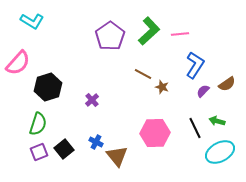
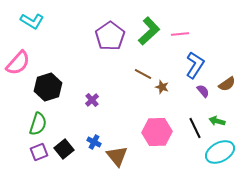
purple semicircle: rotated 96 degrees clockwise
pink hexagon: moved 2 px right, 1 px up
blue cross: moved 2 px left
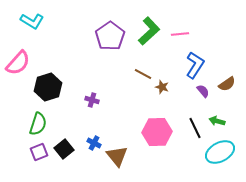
purple cross: rotated 32 degrees counterclockwise
blue cross: moved 1 px down
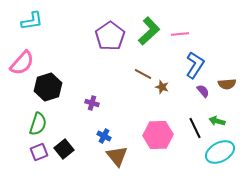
cyan L-shape: rotated 40 degrees counterclockwise
pink semicircle: moved 4 px right
brown semicircle: rotated 30 degrees clockwise
purple cross: moved 3 px down
pink hexagon: moved 1 px right, 3 px down
blue cross: moved 10 px right, 7 px up
